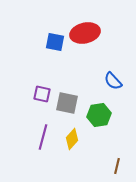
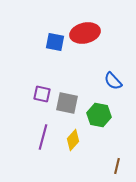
green hexagon: rotated 20 degrees clockwise
yellow diamond: moved 1 px right, 1 px down
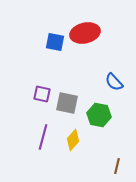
blue semicircle: moved 1 px right, 1 px down
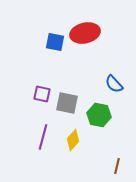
blue semicircle: moved 2 px down
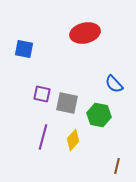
blue square: moved 31 px left, 7 px down
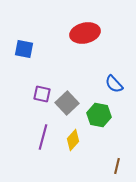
gray square: rotated 35 degrees clockwise
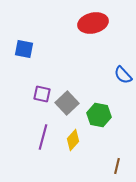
red ellipse: moved 8 px right, 10 px up
blue semicircle: moved 9 px right, 9 px up
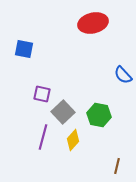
gray square: moved 4 px left, 9 px down
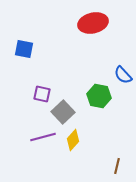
green hexagon: moved 19 px up
purple line: rotated 60 degrees clockwise
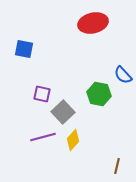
green hexagon: moved 2 px up
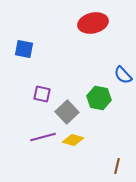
green hexagon: moved 4 px down
gray square: moved 4 px right
yellow diamond: rotated 65 degrees clockwise
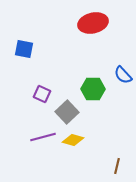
purple square: rotated 12 degrees clockwise
green hexagon: moved 6 px left, 9 px up; rotated 10 degrees counterclockwise
